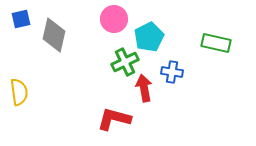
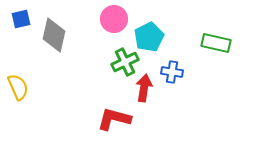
red arrow: rotated 20 degrees clockwise
yellow semicircle: moved 1 px left, 5 px up; rotated 16 degrees counterclockwise
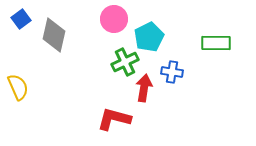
blue square: rotated 24 degrees counterclockwise
green rectangle: rotated 12 degrees counterclockwise
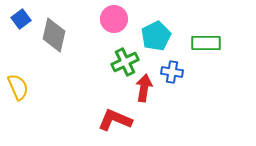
cyan pentagon: moved 7 px right, 1 px up
green rectangle: moved 10 px left
red L-shape: moved 1 px right, 1 px down; rotated 8 degrees clockwise
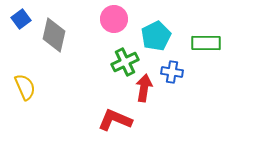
yellow semicircle: moved 7 px right
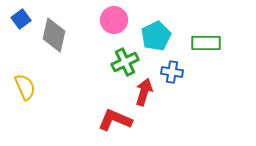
pink circle: moved 1 px down
red arrow: moved 4 px down; rotated 8 degrees clockwise
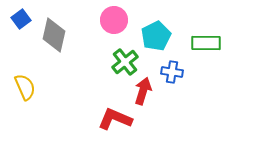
green cross: rotated 12 degrees counterclockwise
red arrow: moved 1 px left, 1 px up
red L-shape: moved 1 px up
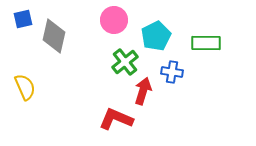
blue square: moved 2 px right; rotated 24 degrees clockwise
gray diamond: moved 1 px down
red L-shape: moved 1 px right
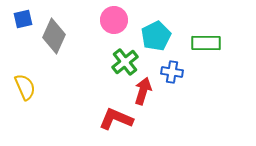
gray diamond: rotated 12 degrees clockwise
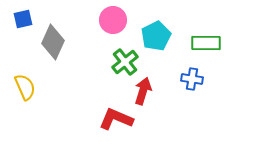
pink circle: moved 1 px left
gray diamond: moved 1 px left, 6 px down
blue cross: moved 20 px right, 7 px down
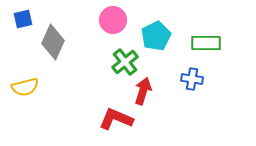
yellow semicircle: rotated 100 degrees clockwise
